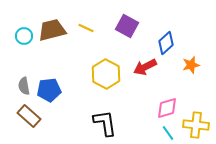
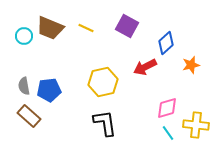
brown trapezoid: moved 2 px left, 2 px up; rotated 144 degrees counterclockwise
yellow hexagon: moved 3 px left, 8 px down; rotated 20 degrees clockwise
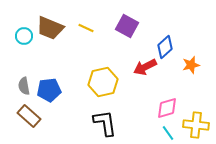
blue diamond: moved 1 px left, 4 px down
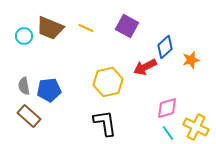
orange star: moved 5 px up
yellow hexagon: moved 5 px right
yellow cross: moved 2 px down; rotated 20 degrees clockwise
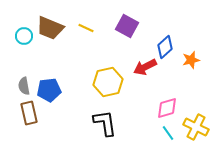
brown rectangle: moved 3 px up; rotated 35 degrees clockwise
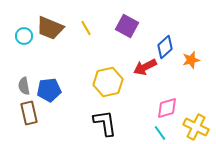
yellow line: rotated 35 degrees clockwise
cyan line: moved 8 px left
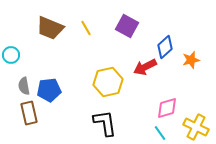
cyan circle: moved 13 px left, 19 px down
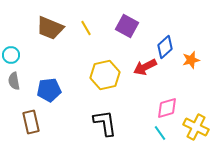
yellow hexagon: moved 3 px left, 7 px up
gray semicircle: moved 10 px left, 5 px up
brown rectangle: moved 2 px right, 9 px down
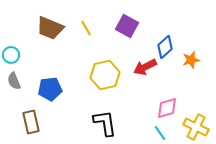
gray semicircle: rotated 12 degrees counterclockwise
blue pentagon: moved 1 px right, 1 px up
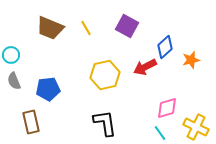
blue pentagon: moved 2 px left
